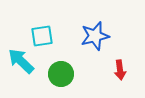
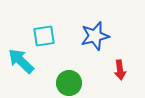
cyan square: moved 2 px right
green circle: moved 8 px right, 9 px down
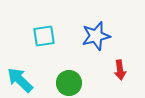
blue star: moved 1 px right
cyan arrow: moved 1 px left, 19 px down
